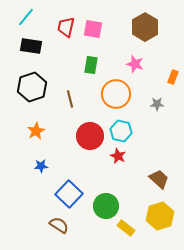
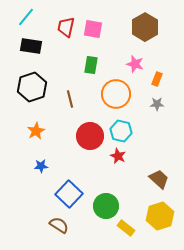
orange rectangle: moved 16 px left, 2 px down
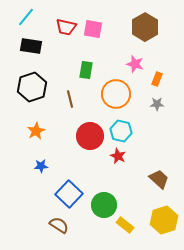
red trapezoid: rotated 90 degrees counterclockwise
green rectangle: moved 5 px left, 5 px down
green circle: moved 2 px left, 1 px up
yellow hexagon: moved 4 px right, 4 px down
yellow rectangle: moved 1 px left, 3 px up
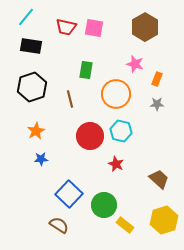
pink square: moved 1 px right, 1 px up
red star: moved 2 px left, 8 px down
blue star: moved 7 px up
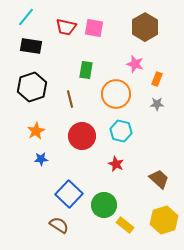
red circle: moved 8 px left
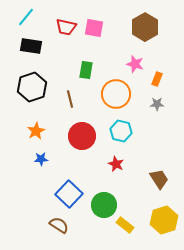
brown trapezoid: rotated 15 degrees clockwise
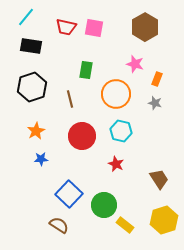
gray star: moved 2 px left, 1 px up; rotated 16 degrees clockwise
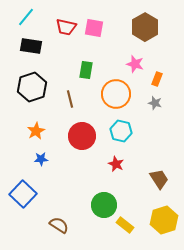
blue square: moved 46 px left
